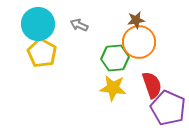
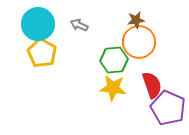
green hexagon: moved 1 px left, 2 px down
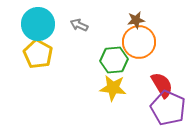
yellow pentagon: moved 4 px left, 1 px down
red semicircle: moved 10 px right; rotated 12 degrees counterclockwise
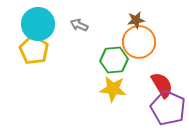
yellow pentagon: moved 4 px left, 4 px up
yellow star: moved 1 px down
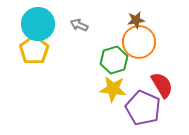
yellow pentagon: rotated 8 degrees clockwise
green hexagon: rotated 12 degrees counterclockwise
purple pentagon: moved 25 px left
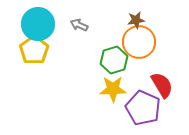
yellow star: rotated 8 degrees counterclockwise
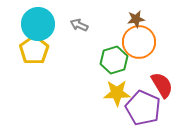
brown star: moved 1 px up
yellow star: moved 4 px right, 4 px down
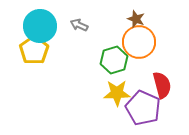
brown star: rotated 30 degrees clockwise
cyan circle: moved 2 px right, 2 px down
red semicircle: rotated 16 degrees clockwise
